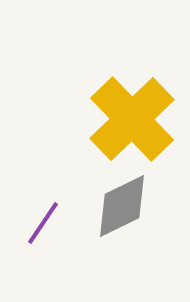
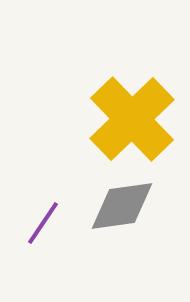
gray diamond: rotated 18 degrees clockwise
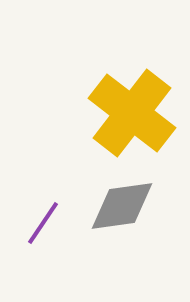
yellow cross: moved 6 px up; rotated 8 degrees counterclockwise
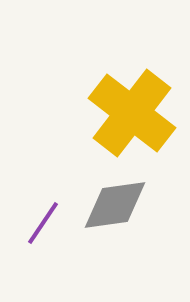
gray diamond: moved 7 px left, 1 px up
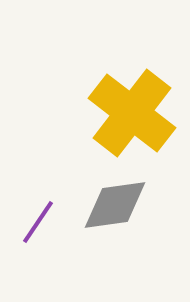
purple line: moved 5 px left, 1 px up
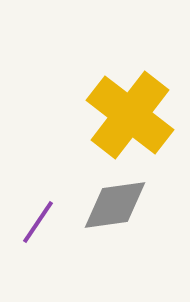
yellow cross: moved 2 px left, 2 px down
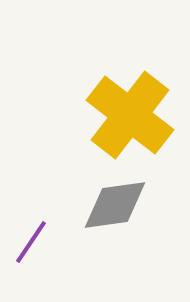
purple line: moved 7 px left, 20 px down
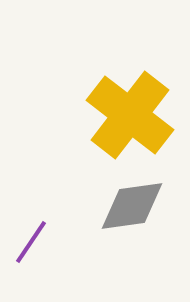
gray diamond: moved 17 px right, 1 px down
